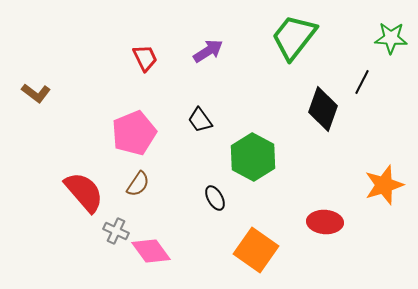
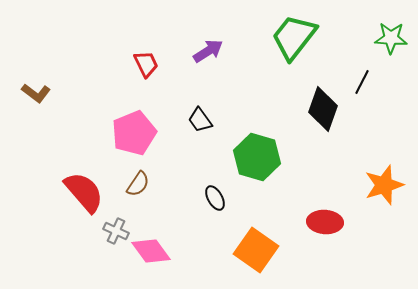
red trapezoid: moved 1 px right, 6 px down
green hexagon: moved 4 px right; rotated 12 degrees counterclockwise
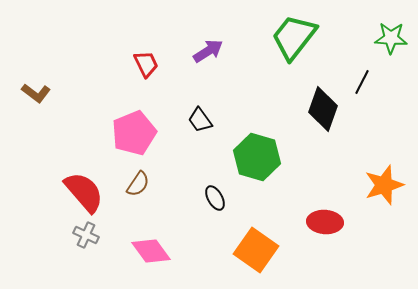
gray cross: moved 30 px left, 4 px down
